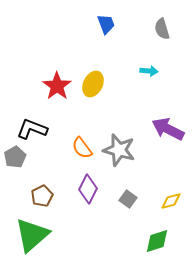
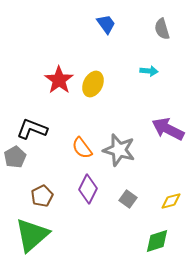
blue trapezoid: rotated 15 degrees counterclockwise
red star: moved 2 px right, 6 px up
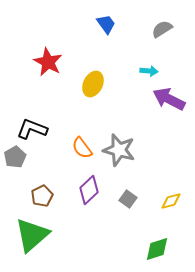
gray semicircle: rotated 75 degrees clockwise
red star: moved 11 px left, 18 px up; rotated 8 degrees counterclockwise
purple arrow: moved 1 px right, 30 px up
purple diamond: moved 1 px right, 1 px down; rotated 20 degrees clockwise
green diamond: moved 8 px down
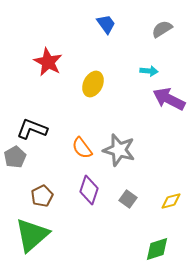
purple diamond: rotated 28 degrees counterclockwise
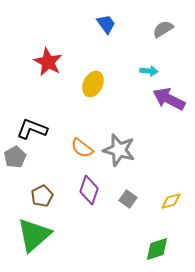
gray semicircle: moved 1 px right
orange semicircle: rotated 15 degrees counterclockwise
green triangle: moved 2 px right
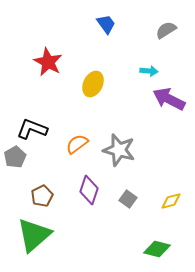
gray semicircle: moved 3 px right, 1 px down
orange semicircle: moved 5 px left, 4 px up; rotated 105 degrees clockwise
green diamond: rotated 32 degrees clockwise
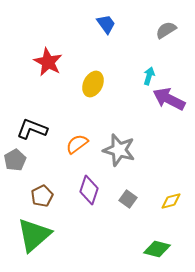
cyan arrow: moved 5 px down; rotated 78 degrees counterclockwise
gray pentagon: moved 3 px down
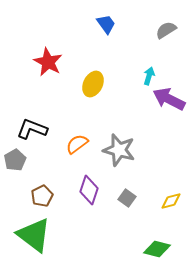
gray square: moved 1 px left, 1 px up
green triangle: rotated 42 degrees counterclockwise
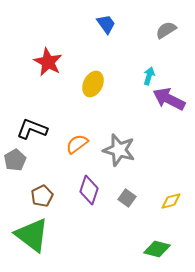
green triangle: moved 2 px left
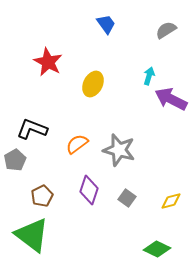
purple arrow: moved 2 px right
green diamond: rotated 12 degrees clockwise
